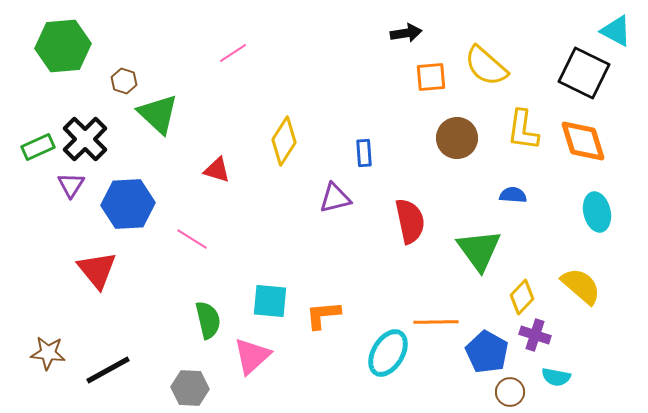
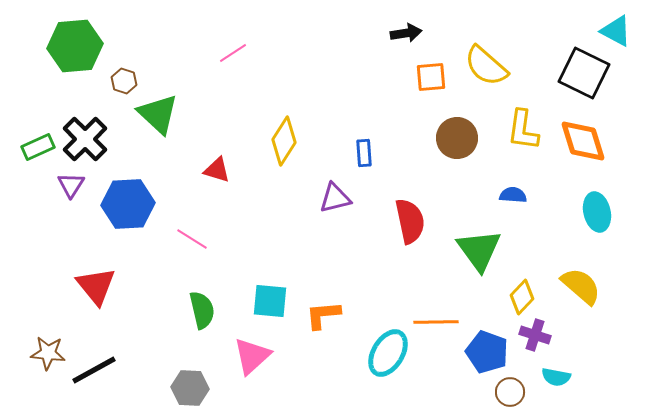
green hexagon at (63, 46): moved 12 px right
red triangle at (97, 270): moved 1 px left, 16 px down
green semicircle at (208, 320): moved 6 px left, 10 px up
blue pentagon at (487, 352): rotated 9 degrees counterclockwise
black line at (108, 370): moved 14 px left
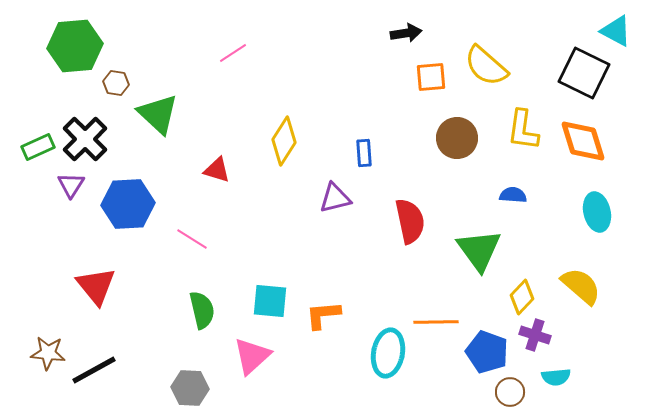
brown hexagon at (124, 81): moved 8 px left, 2 px down; rotated 10 degrees counterclockwise
cyan ellipse at (388, 353): rotated 21 degrees counterclockwise
cyan semicircle at (556, 377): rotated 16 degrees counterclockwise
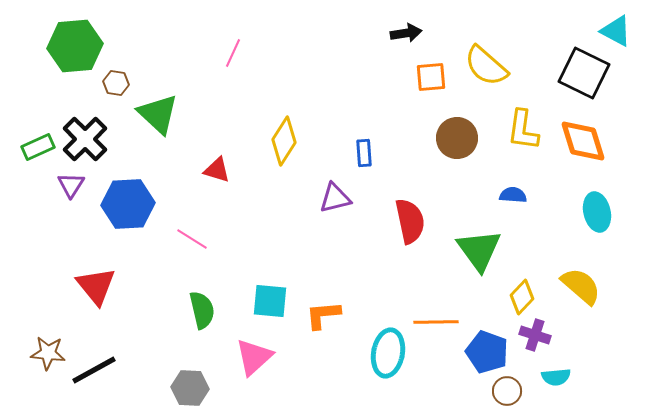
pink line at (233, 53): rotated 32 degrees counterclockwise
pink triangle at (252, 356): moved 2 px right, 1 px down
brown circle at (510, 392): moved 3 px left, 1 px up
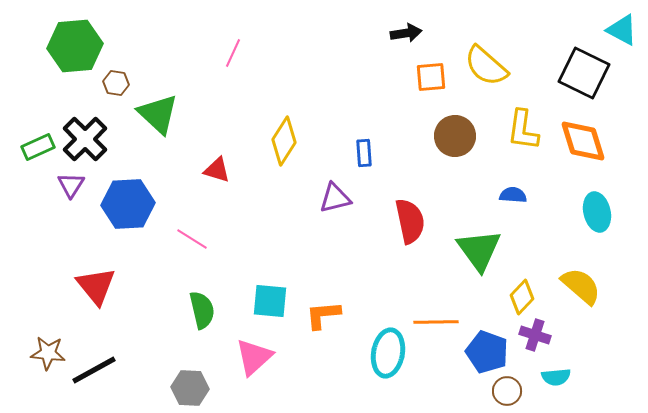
cyan triangle at (616, 31): moved 6 px right, 1 px up
brown circle at (457, 138): moved 2 px left, 2 px up
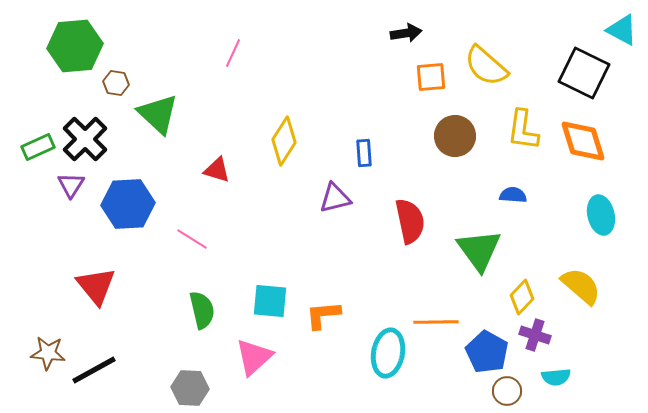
cyan ellipse at (597, 212): moved 4 px right, 3 px down
blue pentagon at (487, 352): rotated 9 degrees clockwise
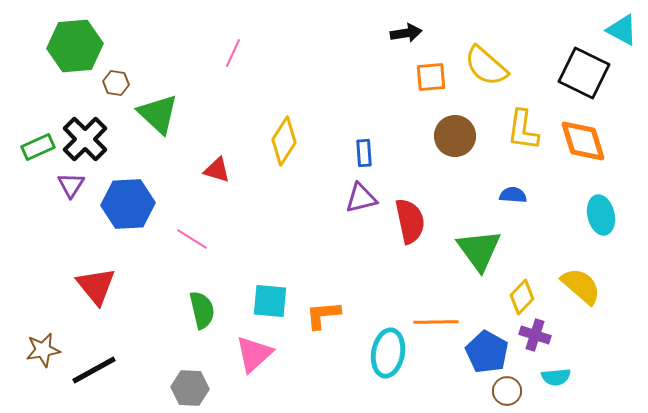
purple triangle at (335, 198): moved 26 px right
brown star at (48, 353): moved 5 px left, 3 px up; rotated 16 degrees counterclockwise
pink triangle at (254, 357): moved 3 px up
